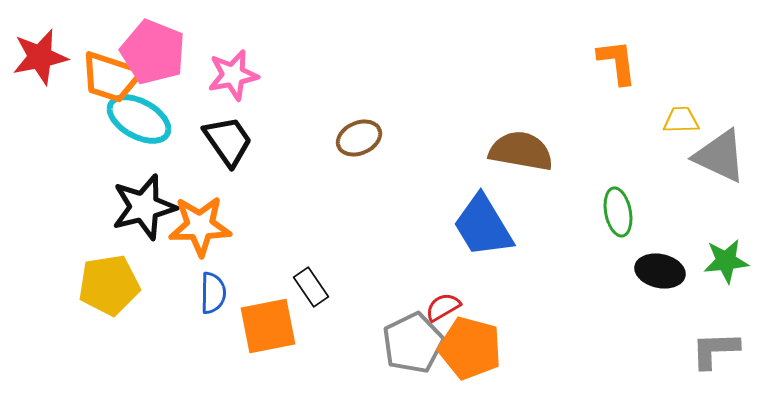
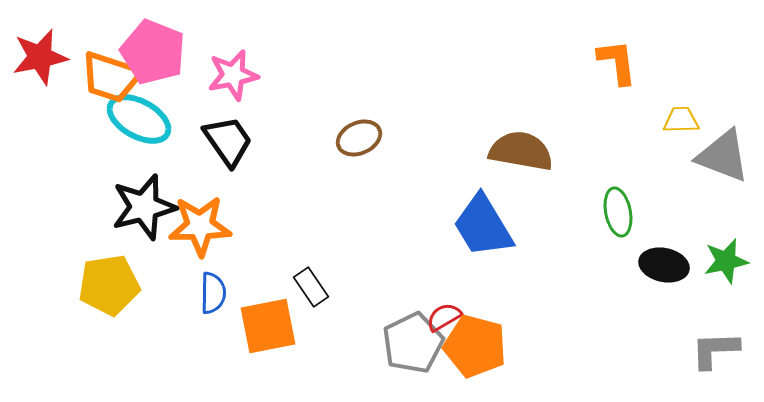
gray triangle: moved 3 px right; rotated 4 degrees counterclockwise
green star: rotated 6 degrees counterclockwise
black ellipse: moved 4 px right, 6 px up
red semicircle: moved 1 px right, 10 px down
orange pentagon: moved 5 px right, 2 px up
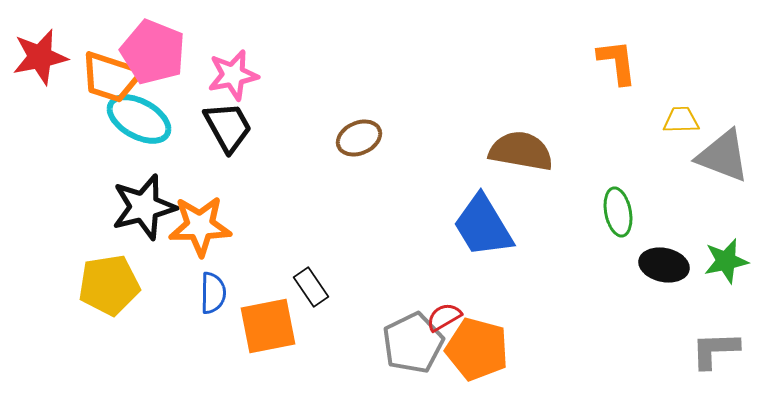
black trapezoid: moved 14 px up; rotated 6 degrees clockwise
orange pentagon: moved 2 px right, 3 px down
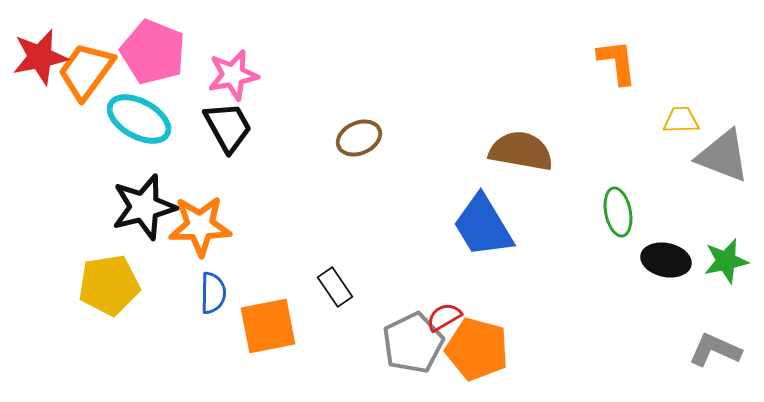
orange trapezoid: moved 25 px left, 6 px up; rotated 108 degrees clockwise
black ellipse: moved 2 px right, 5 px up
black rectangle: moved 24 px right
gray L-shape: rotated 26 degrees clockwise
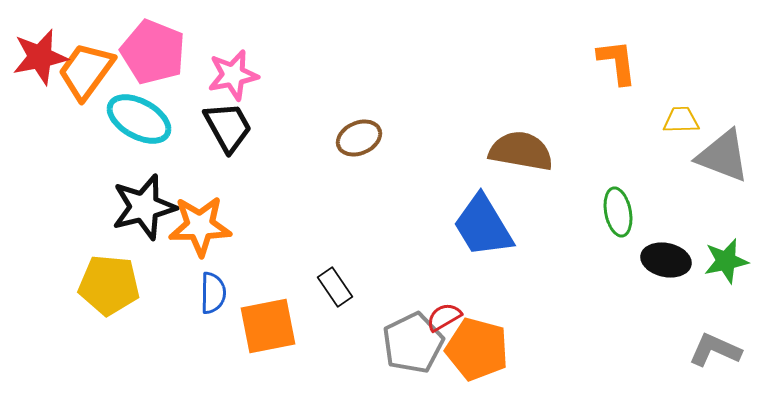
yellow pentagon: rotated 14 degrees clockwise
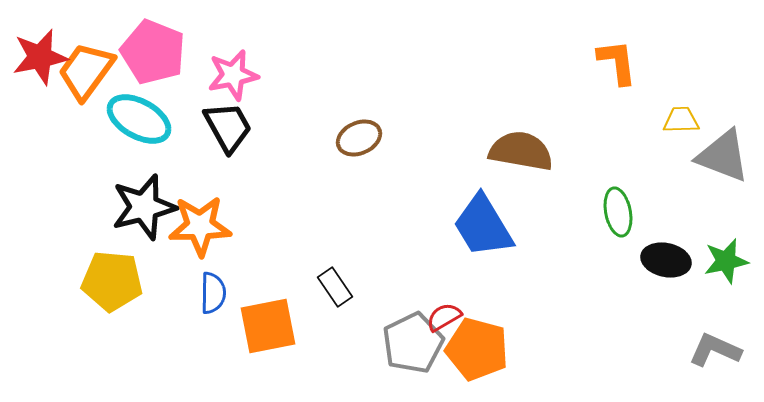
yellow pentagon: moved 3 px right, 4 px up
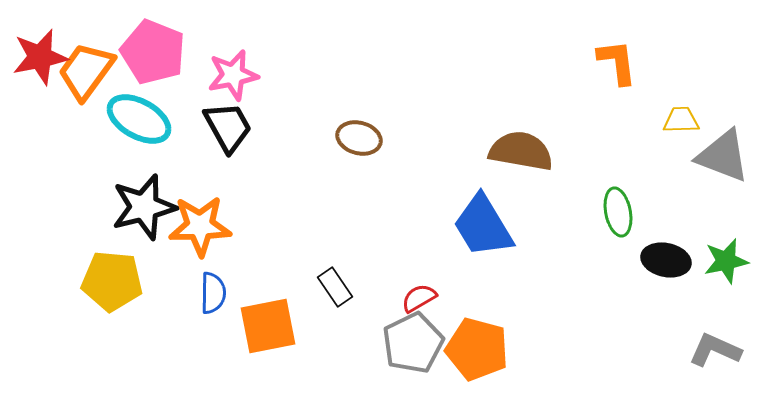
brown ellipse: rotated 39 degrees clockwise
red semicircle: moved 25 px left, 19 px up
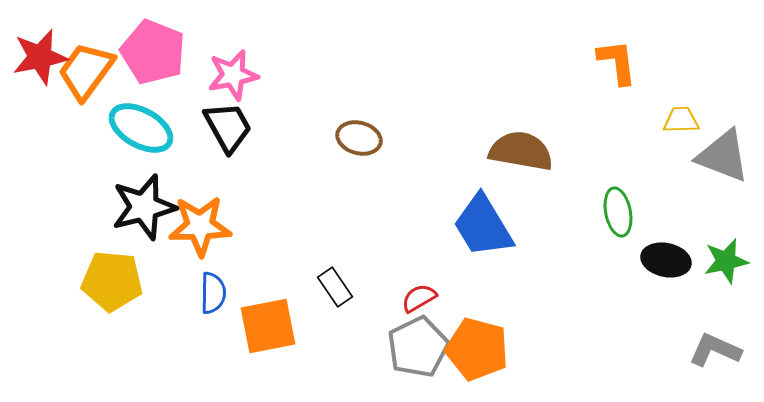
cyan ellipse: moved 2 px right, 9 px down
gray pentagon: moved 5 px right, 4 px down
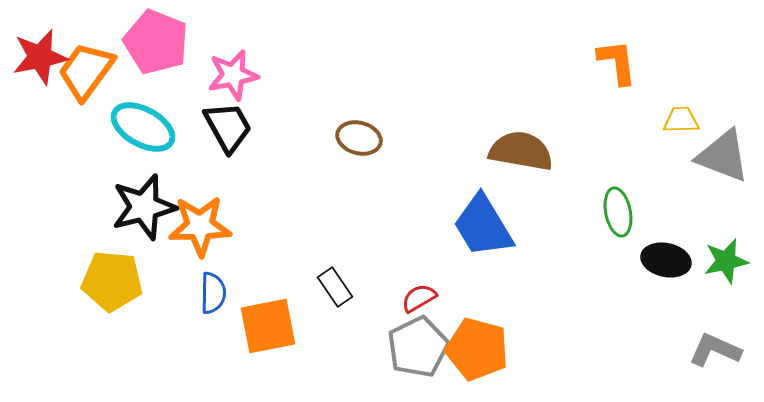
pink pentagon: moved 3 px right, 10 px up
cyan ellipse: moved 2 px right, 1 px up
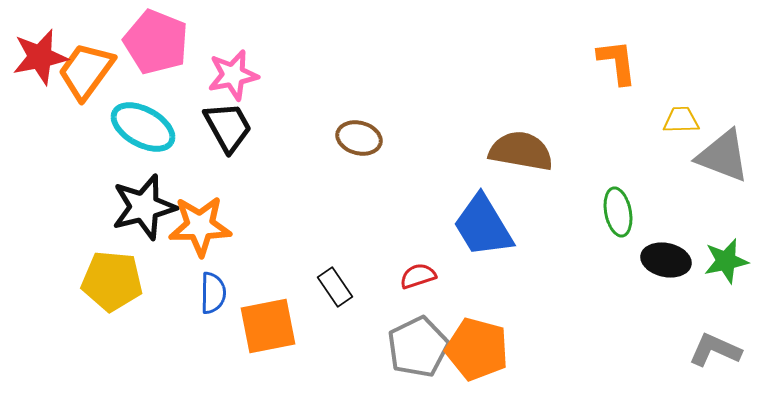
red semicircle: moved 1 px left, 22 px up; rotated 12 degrees clockwise
